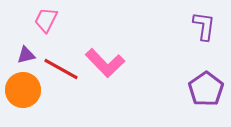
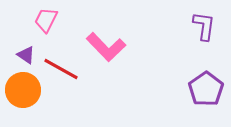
purple triangle: rotated 48 degrees clockwise
pink L-shape: moved 1 px right, 16 px up
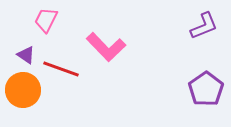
purple L-shape: rotated 60 degrees clockwise
red line: rotated 9 degrees counterclockwise
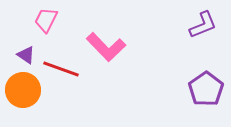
purple L-shape: moved 1 px left, 1 px up
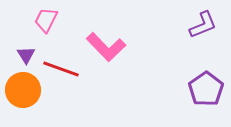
purple triangle: rotated 24 degrees clockwise
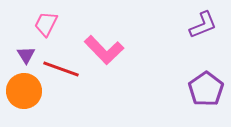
pink trapezoid: moved 4 px down
pink L-shape: moved 2 px left, 3 px down
orange circle: moved 1 px right, 1 px down
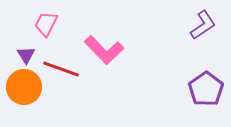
purple L-shape: rotated 12 degrees counterclockwise
orange circle: moved 4 px up
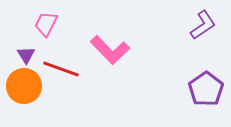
pink L-shape: moved 6 px right
orange circle: moved 1 px up
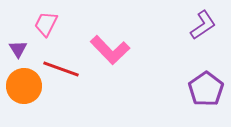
purple triangle: moved 8 px left, 6 px up
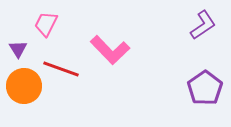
purple pentagon: moved 1 px left, 1 px up
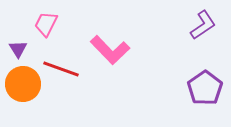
orange circle: moved 1 px left, 2 px up
